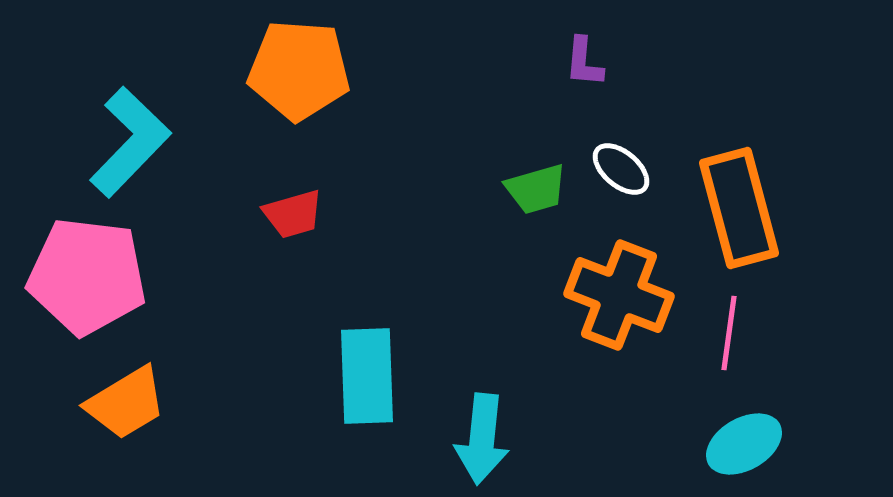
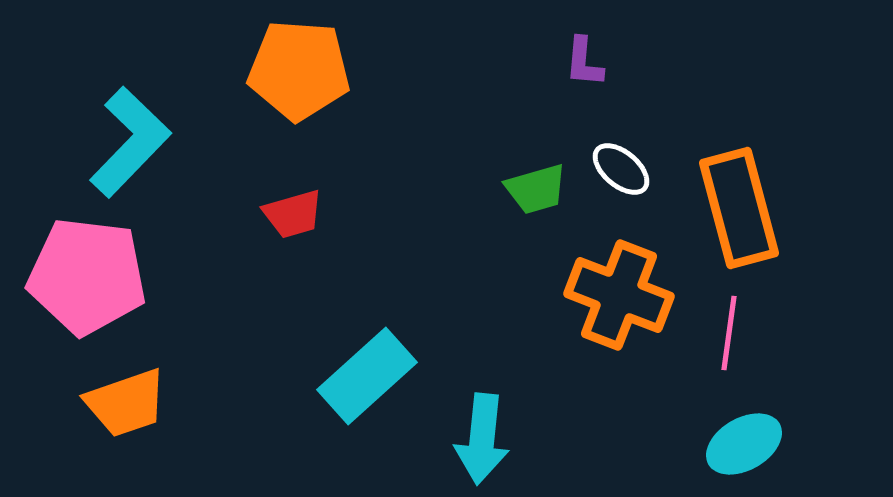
cyan rectangle: rotated 50 degrees clockwise
orange trapezoid: rotated 12 degrees clockwise
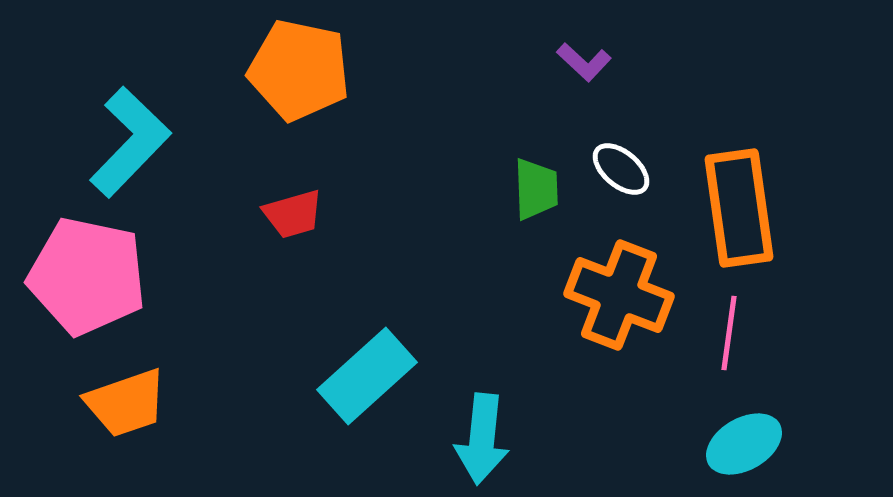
purple L-shape: rotated 52 degrees counterclockwise
orange pentagon: rotated 8 degrees clockwise
green trapezoid: rotated 76 degrees counterclockwise
orange rectangle: rotated 7 degrees clockwise
pink pentagon: rotated 5 degrees clockwise
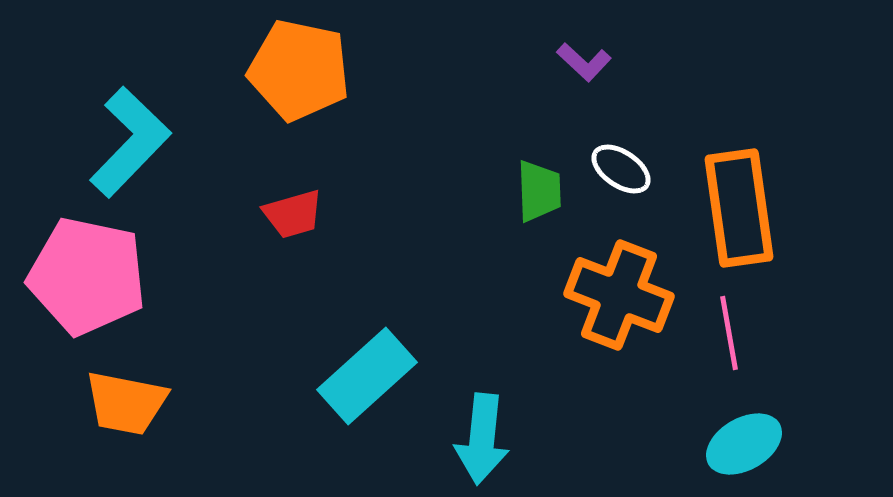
white ellipse: rotated 6 degrees counterclockwise
green trapezoid: moved 3 px right, 2 px down
pink line: rotated 18 degrees counterclockwise
orange trapezoid: rotated 30 degrees clockwise
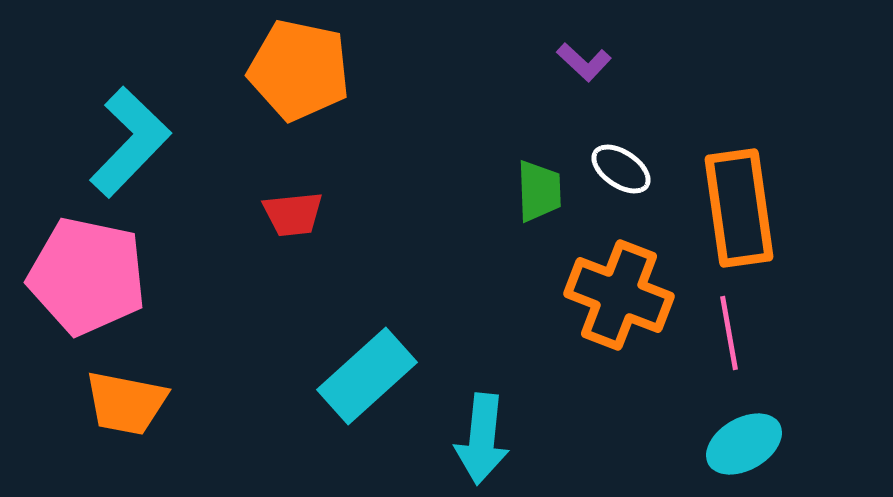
red trapezoid: rotated 10 degrees clockwise
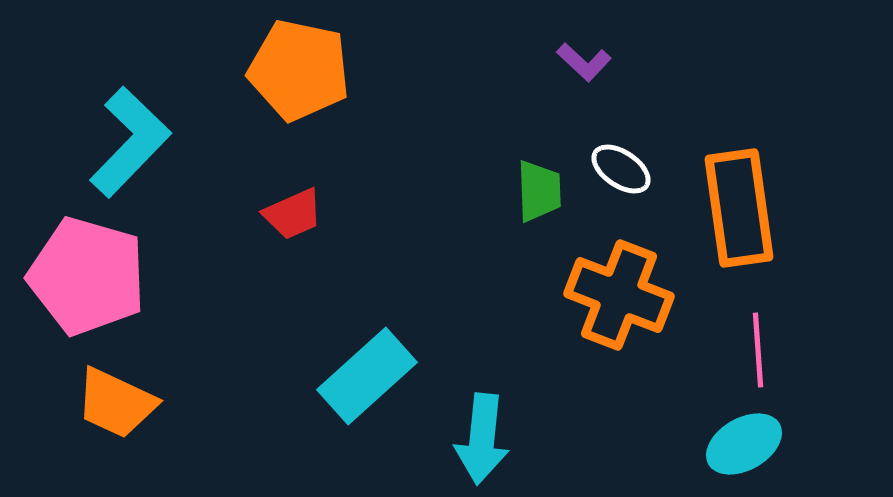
red trapezoid: rotated 18 degrees counterclockwise
pink pentagon: rotated 4 degrees clockwise
pink line: moved 29 px right, 17 px down; rotated 6 degrees clockwise
orange trapezoid: moved 10 px left; rotated 14 degrees clockwise
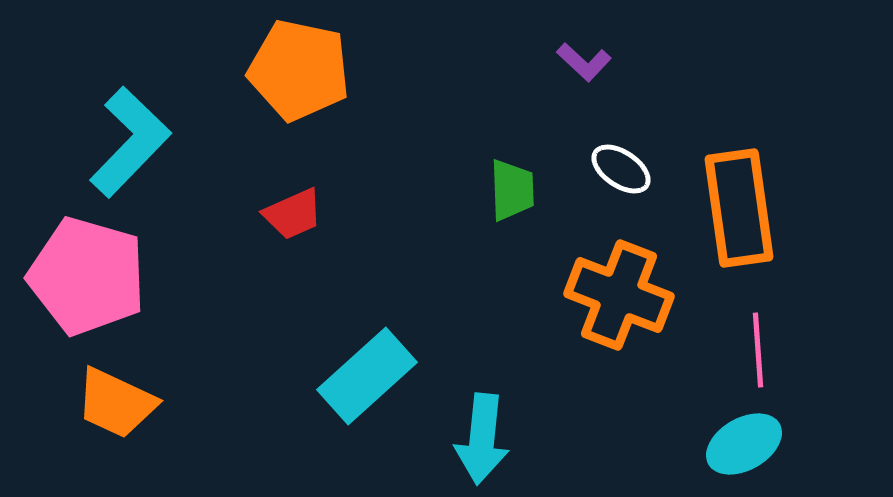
green trapezoid: moved 27 px left, 1 px up
